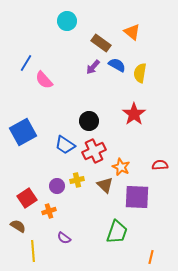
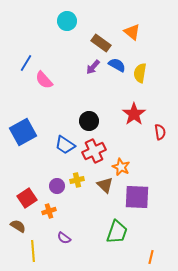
red semicircle: moved 33 px up; rotated 84 degrees clockwise
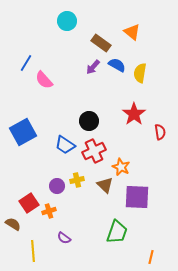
red square: moved 2 px right, 5 px down
brown semicircle: moved 5 px left, 2 px up
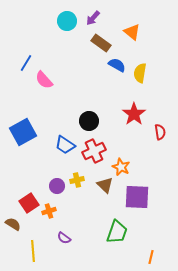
purple arrow: moved 49 px up
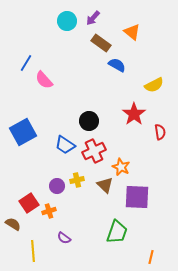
yellow semicircle: moved 14 px right, 12 px down; rotated 126 degrees counterclockwise
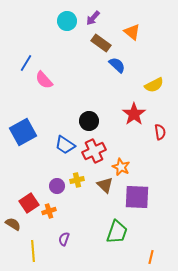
blue semicircle: rotated 12 degrees clockwise
purple semicircle: moved 1 px down; rotated 72 degrees clockwise
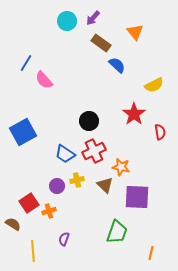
orange triangle: moved 3 px right; rotated 12 degrees clockwise
blue trapezoid: moved 9 px down
orange star: rotated 12 degrees counterclockwise
orange line: moved 4 px up
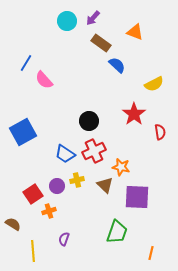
orange triangle: rotated 30 degrees counterclockwise
yellow semicircle: moved 1 px up
red square: moved 4 px right, 9 px up
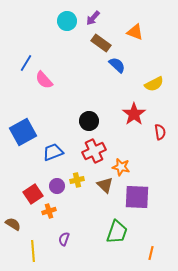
blue trapezoid: moved 12 px left, 2 px up; rotated 125 degrees clockwise
